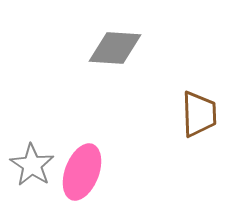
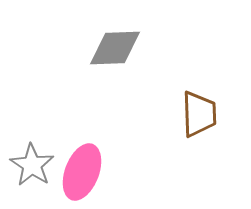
gray diamond: rotated 6 degrees counterclockwise
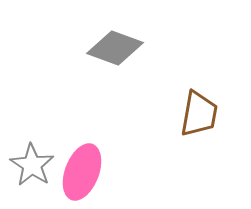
gray diamond: rotated 22 degrees clockwise
brown trapezoid: rotated 12 degrees clockwise
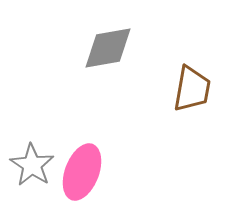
gray diamond: moved 7 px left; rotated 30 degrees counterclockwise
brown trapezoid: moved 7 px left, 25 px up
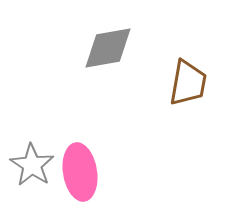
brown trapezoid: moved 4 px left, 6 px up
pink ellipse: moved 2 px left; rotated 30 degrees counterclockwise
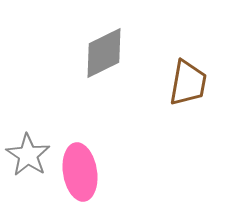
gray diamond: moved 4 px left, 5 px down; rotated 16 degrees counterclockwise
gray star: moved 4 px left, 10 px up
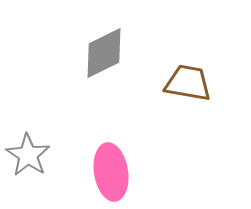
brown trapezoid: rotated 90 degrees counterclockwise
pink ellipse: moved 31 px right
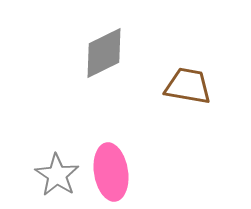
brown trapezoid: moved 3 px down
gray star: moved 29 px right, 20 px down
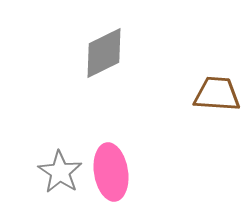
brown trapezoid: moved 29 px right, 8 px down; rotated 6 degrees counterclockwise
gray star: moved 3 px right, 3 px up
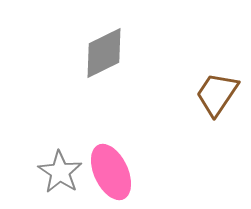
brown trapezoid: rotated 60 degrees counterclockwise
pink ellipse: rotated 16 degrees counterclockwise
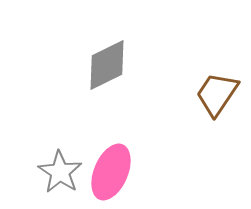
gray diamond: moved 3 px right, 12 px down
pink ellipse: rotated 48 degrees clockwise
